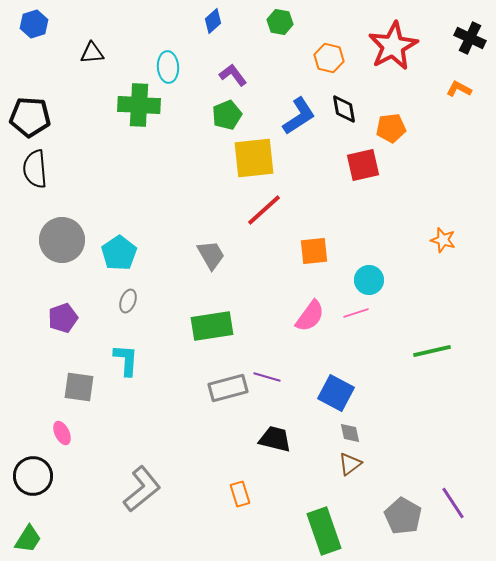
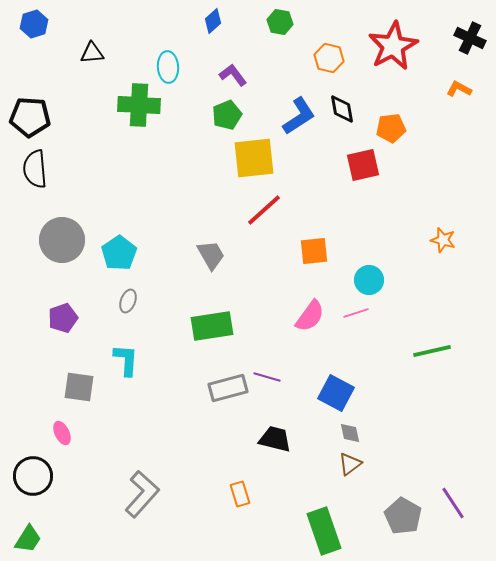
black diamond at (344, 109): moved 2 px left
gray L-shape at (142, 489): moved 5 px down; rotated 9 degrees counterclockwise
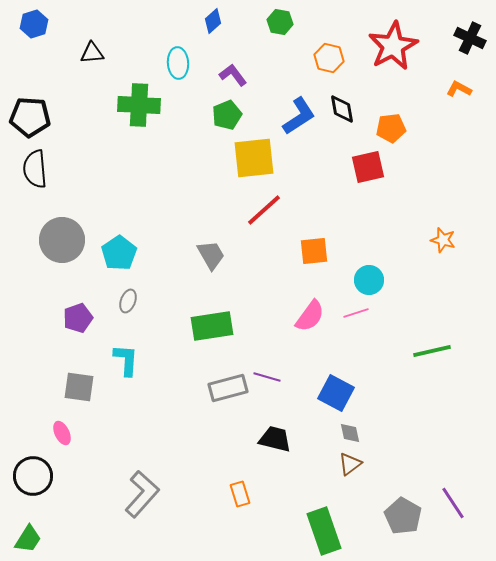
cyan ellipse at (168, 67): moved 10 px right, 4 px up
red square at (363, 165): moved 5 px right, 2 px down
purple pentagon at (63, 318): moved 15 px right
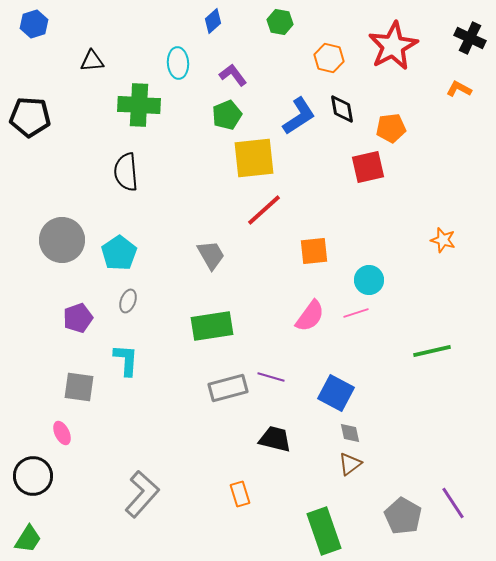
black triangle at (92, 53): moved 8 px down
black semicircle at (35, 169): moved 91 px right, 3 px down
purple line at (267, 377): moved 4 px right
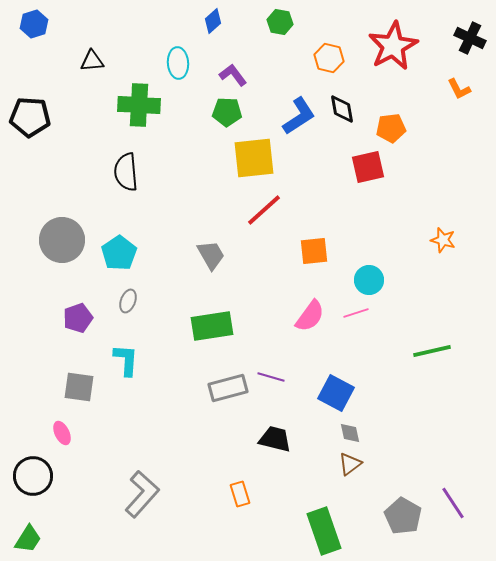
orange L-shape at (459, 89): rotated 145 degrees counterclockwise
green pentagon at (227, 115): moved 3 px up; rotated 24 degrees clockwise
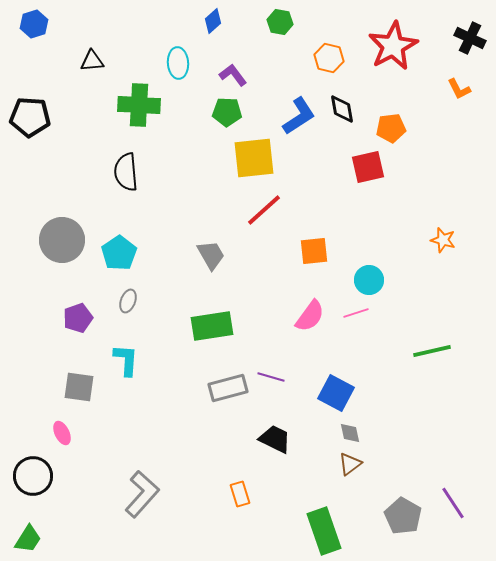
black trapezoid at (275, 439): rotated 12 degrees clockwise
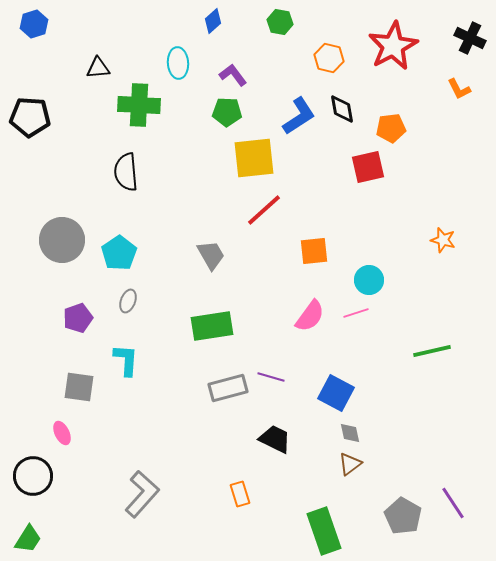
black triangle at (92, 61): moved 6 px right, 7 px down
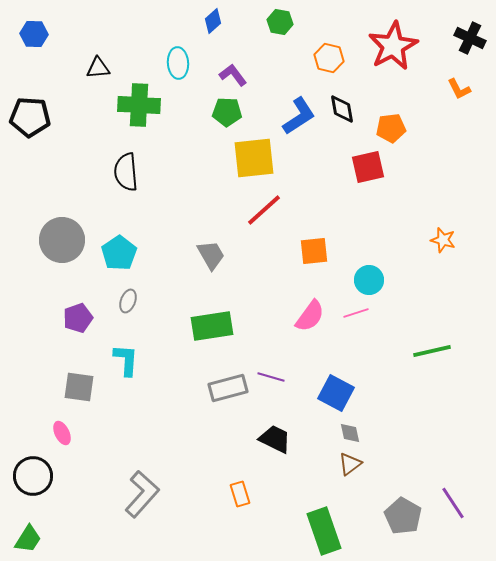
blue hexagon at (34, 24): moved 10 px down; rotated 20 degrees clockwise
